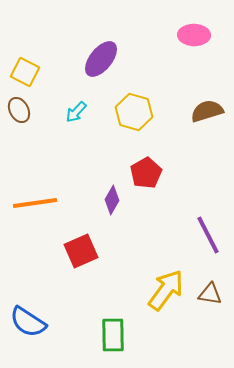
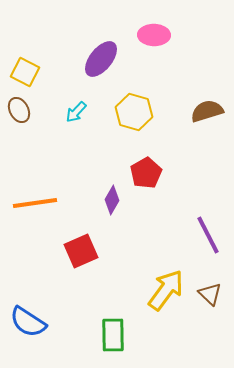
pink ellipse: moved 40 px left
brown triangle: rotated 35 degrees clockwise
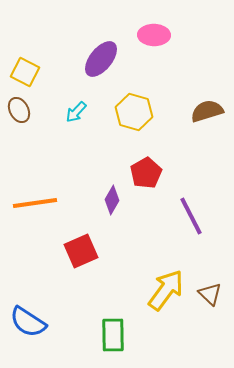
purple line: moved 17 px left, 19 px up
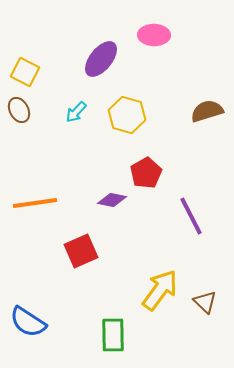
yellow hexagon: moved 7 px left, 3 px down
purple diamond: rotated 72 degrees clockwise
yellow arrow: moved 6 px left
brown triangle: moved 5 px left, 8 px down
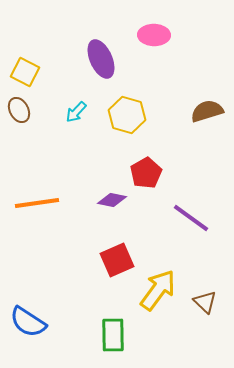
purple ellipse: rotated 63 degrees counterclockwise
orange line: moved 2 px right
purple line: moved 2 px down; rotated 27 degrees counterclockwise
red square: moved 36 px right, 9 px down
yellow arrow: moved 2 px left
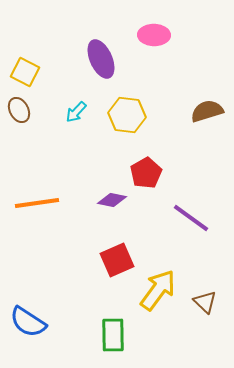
yellow hexagon: rotated 9 degrees counterclockwise
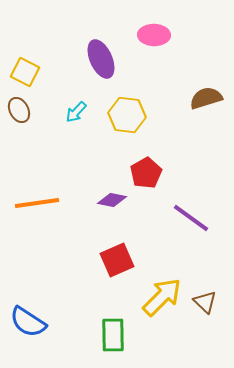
brown semicircle: moved 1 px left, 13 px up
yellow arrow: moved 4 px right, 7 px down; rotated 9 degrees clockwise
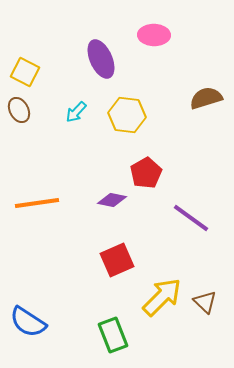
green rectangle: rotated 20 degrees counterclockwise
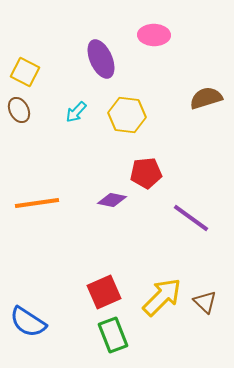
red pentagon: rotated 24 degrees clockwise
red square: moved 13 px left, 32 px down
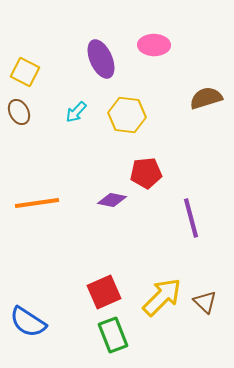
pink ellipse: moved 10 px down
brown ellipse: moved 2 px down
purple line: rotated 39 degrees clockwise
